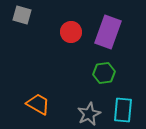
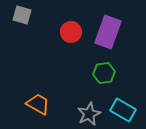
cyan rectangle: rotated 65 degrees counterclockwise
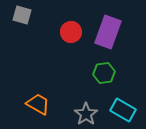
gray star: moved 3 px left; rotated 10 degrees counterclockwise
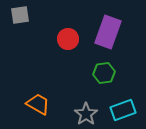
gray square: moved 2 px left; rotated 24 degrees counterclockwise
red circle: moved 3 px left, 7 px down
cyan rectangle: rotated 50 degrees counterclockwise
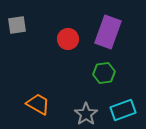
gray square: moved 3 px left, 10 px down
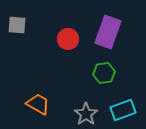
gray square: rotated 12 degrees clockwise
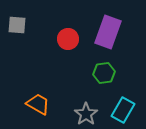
cyan rectangle: rotated 40 degrees counterclockwise
